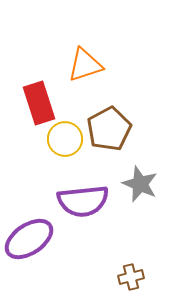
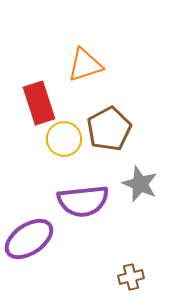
yellow circle: moved 1 px left
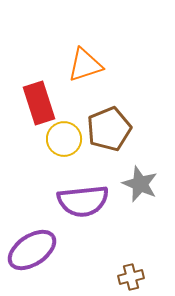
brown pentagon: rotated 6 degrees clockwise
purple ellipse: moved 3 px right, 11 px down
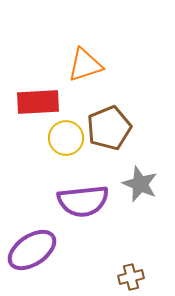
red rectangle: moved 1 px left, 1 px up; rotated 75 degrees counterclockwise
brown pentagon: moved 1 px up
yellow circle: moved 2 px right, 1 px up
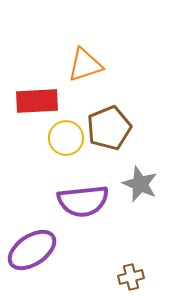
red rectangle: moved 1 px left, 1 px up
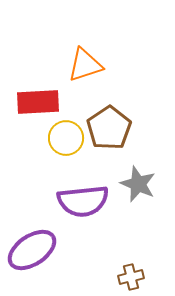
red rectangle: moved 1 px right, 1 px down
brown pentagon: rotated 12 degrees counterclockwise
gray star: moved 2 px left
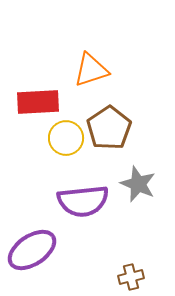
orange triangle: moved 6 px right, 5 px down
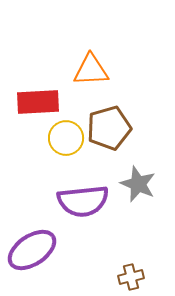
orange triangle: rotated 15 degrees clockwise
brown pentagon: rotated 18 degrees clockwise
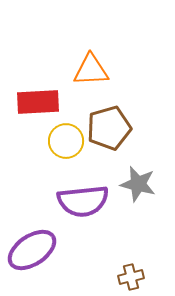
yellow circle: moved 3 px down
gray star: rotated 9 degrees counterclockwise
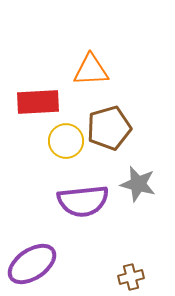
purple ellipse: moved 14 px down
